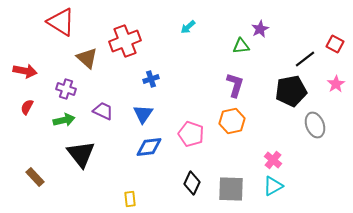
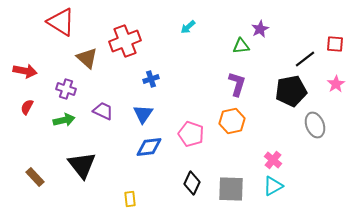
red square: rotated 24 degrees counterclockwise
purple L-shape: moved 2 px right, 1 px up
black triangle: moved 1 px right, 11 px down
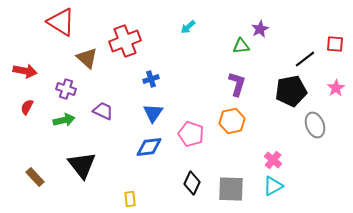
pink star: moved 4 px down
blue triangle: moved 10 px right, 1 px up
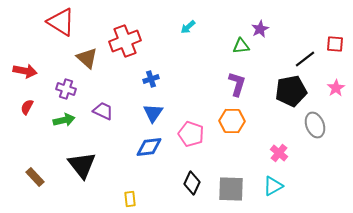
orange hexagon: rotated 15 degrees clockwise
pink cross: moved 6 px right, 7 px up
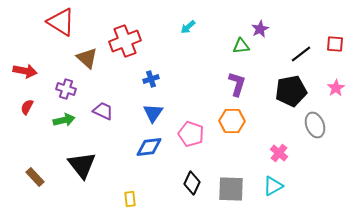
black line: moved 4 px left, 5 px up
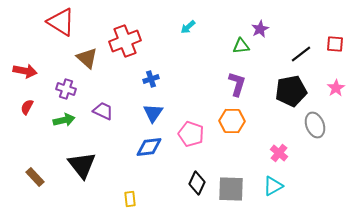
black diamond: moved 5 px right
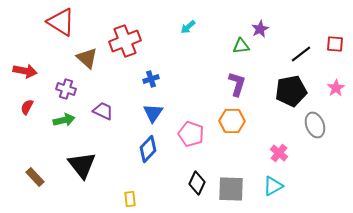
blue diamond: moved 1 px left, 2 px down; rotated 40 degrees counterclockwise
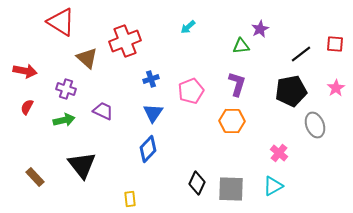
pink pentagon: moved 43 px up; rotated 30 degrees clockwise
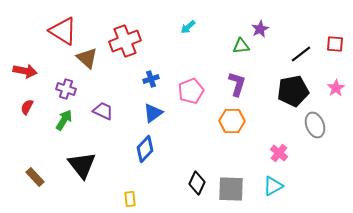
red triangle: moved 2 px right, 9 px down
black pentagon: moved 2 px right
blue triangle: rotated 20 degrees clockwise
green arrow: rotated 45 degrees counterclockwise
blue diamond: moved 3 px left
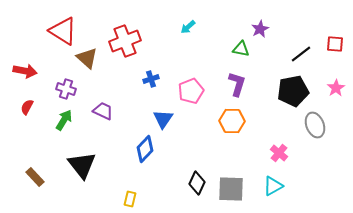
green triangle: moved 3 px down; rotated 18 degrees clockwise
blue triangle: moved 10 px right, 6 px down; rotated 20 degrees counterclockwise
yellow rectangle: rotated 21 degrees clockwise
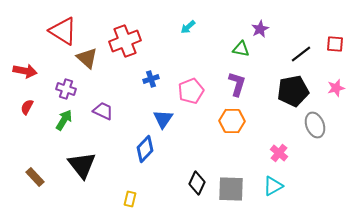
pink star: rotated 18 degrees clockwise
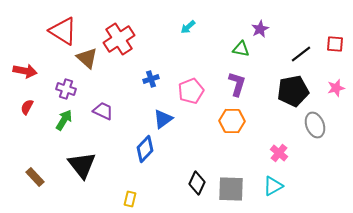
red cross: moved 6 px left, 2 px up; rotated 12 degrees counterclockwise
blue triangle: rotated 20 degrees clockwise
